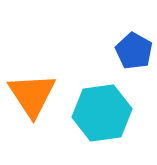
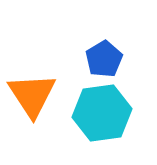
blue pentagon: moved 30 px left, 8 px down; rotated 12 degrees clockwise
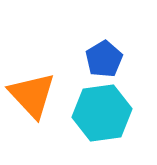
orange triangle: rotated 10 degrees counterclockwise
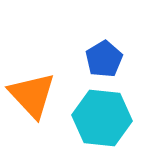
cyan hexagon: moved 5 px down; rotated 14 degrees clockwise
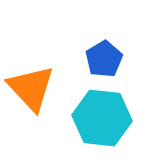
orange triangle: moved 1 px left, 7 px up
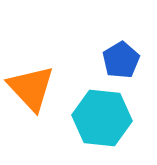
blue pentagon: moved 17 px right, 1 px down
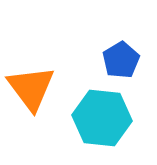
orange triangle: rotated 6 degrees clockwise
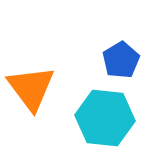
cyan hexagon: moved 3 px right
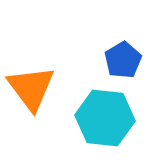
blue pentagon: moved 2 px right
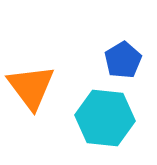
orange triangle: moved 1 px up
